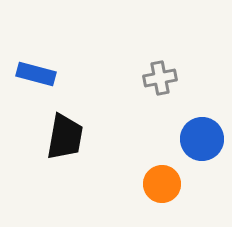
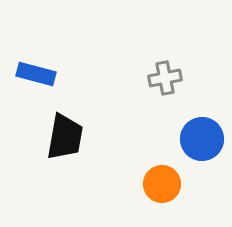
gray cross: moved 5 px right
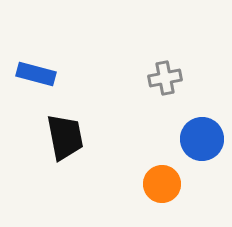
black trapezoid: rotated 21 degrees counterclockwise
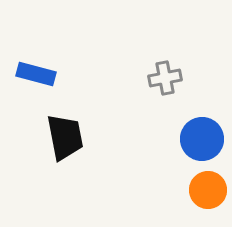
orange circle: moved 46 px right, 6 px down
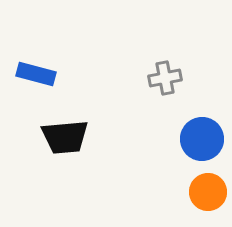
black trapezoid: rotated 96 degrees clockwise
orange circle: moved 2 px down
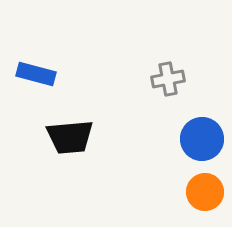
gray cross: moved 3 px right, 1 px down
black trapezoid: moved 5 px right
orange circle: moved 3 px left
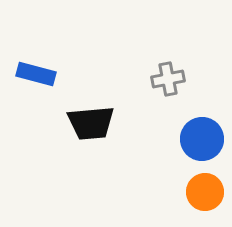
black trapezoid: moved 21 px right, 14 px up
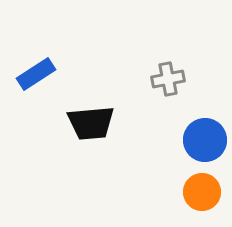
blue rectangle: rotated 48 degrees counterclockwise
blue circle: moved 3 px right, 1 px down
orange circle: moved 3 px left
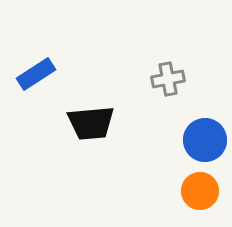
orange circle: moved 2 px left, 1 px up
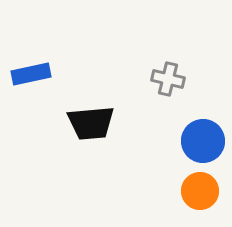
blue rectangle: moved 5 px left; rotated 21 degrees clockwise
gray cross: rotated 24 degrees clockwise
blue circle: moved 2 px left, 1 px down
